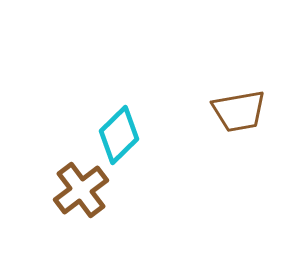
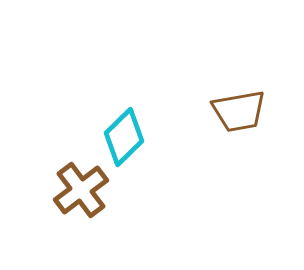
cyan diamond: moved 5 px right, 2 px down
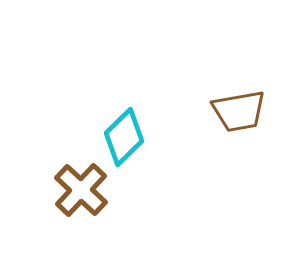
brown cross: rotated 10 degrees counterclockwise
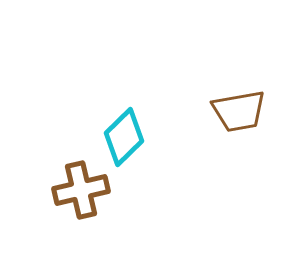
brown cross: rotated 34 degrees clockwise
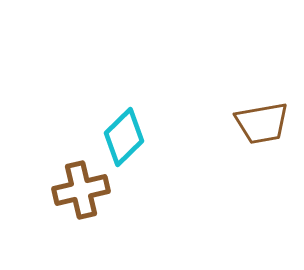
brown trapezoid: moved 23 px right, 12 px down
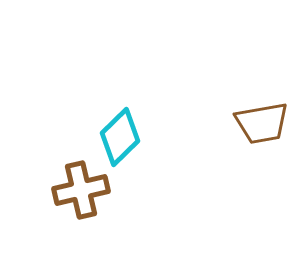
cyan diamond: moved 4 px left
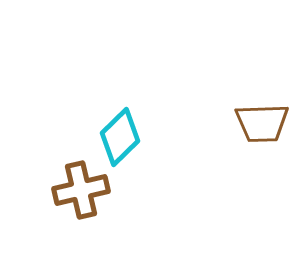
brown trapezoid: rotated 8 degrees clockwise
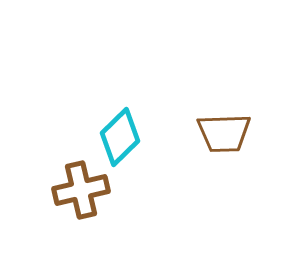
brown trapezoid: moved 38 px left, 10 px down
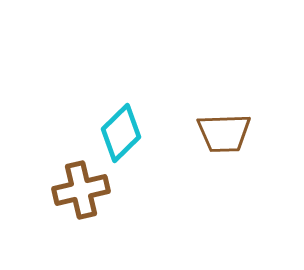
cyan diamond: moved 1 px right, 4 px up
